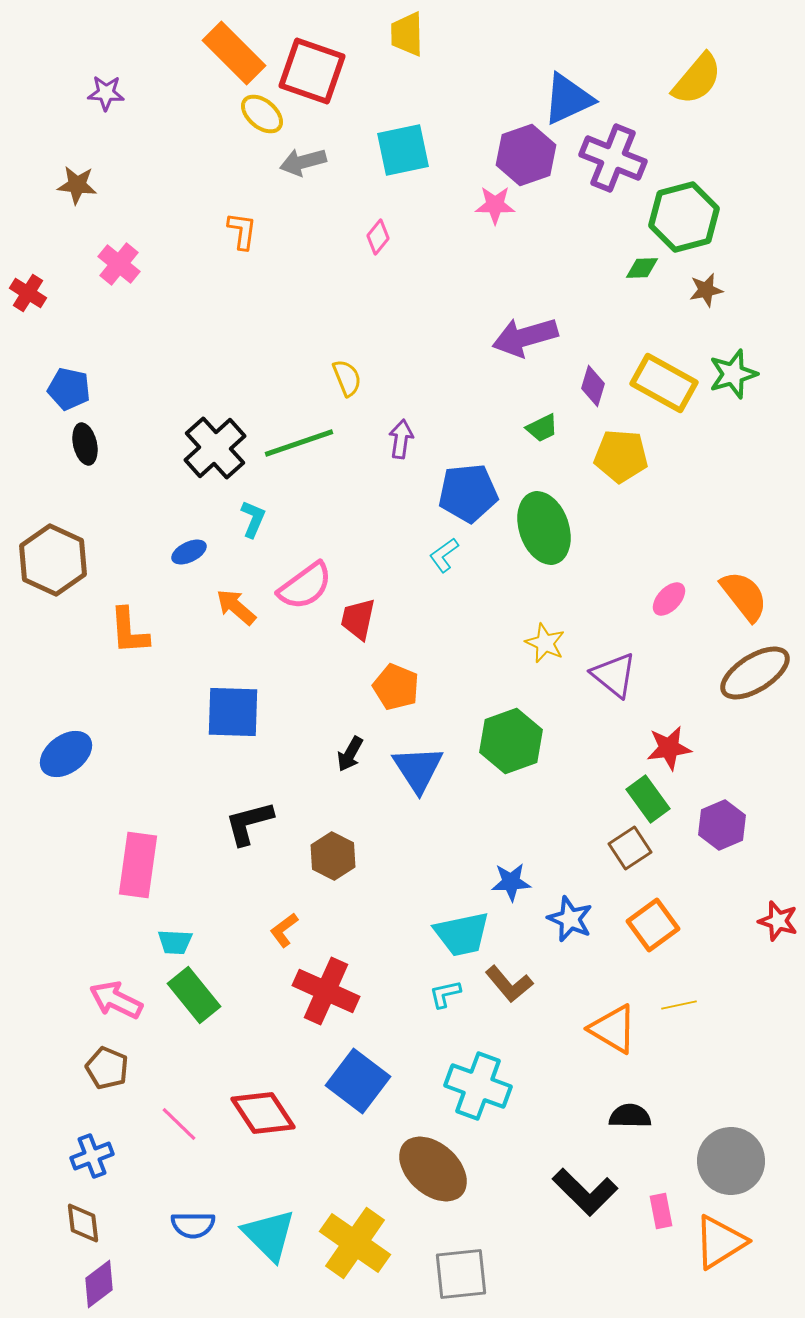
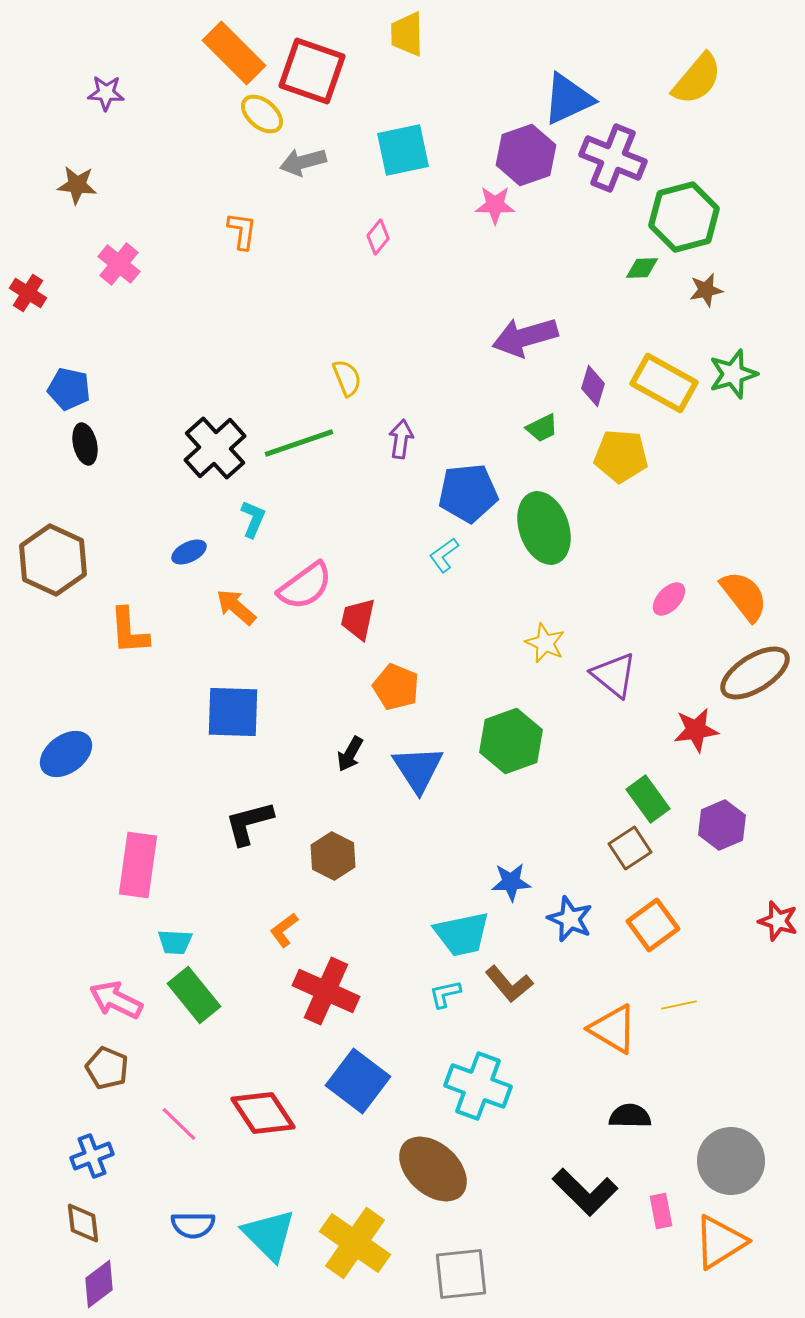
red star at (669, 748): moved 27 px right, 18 px up
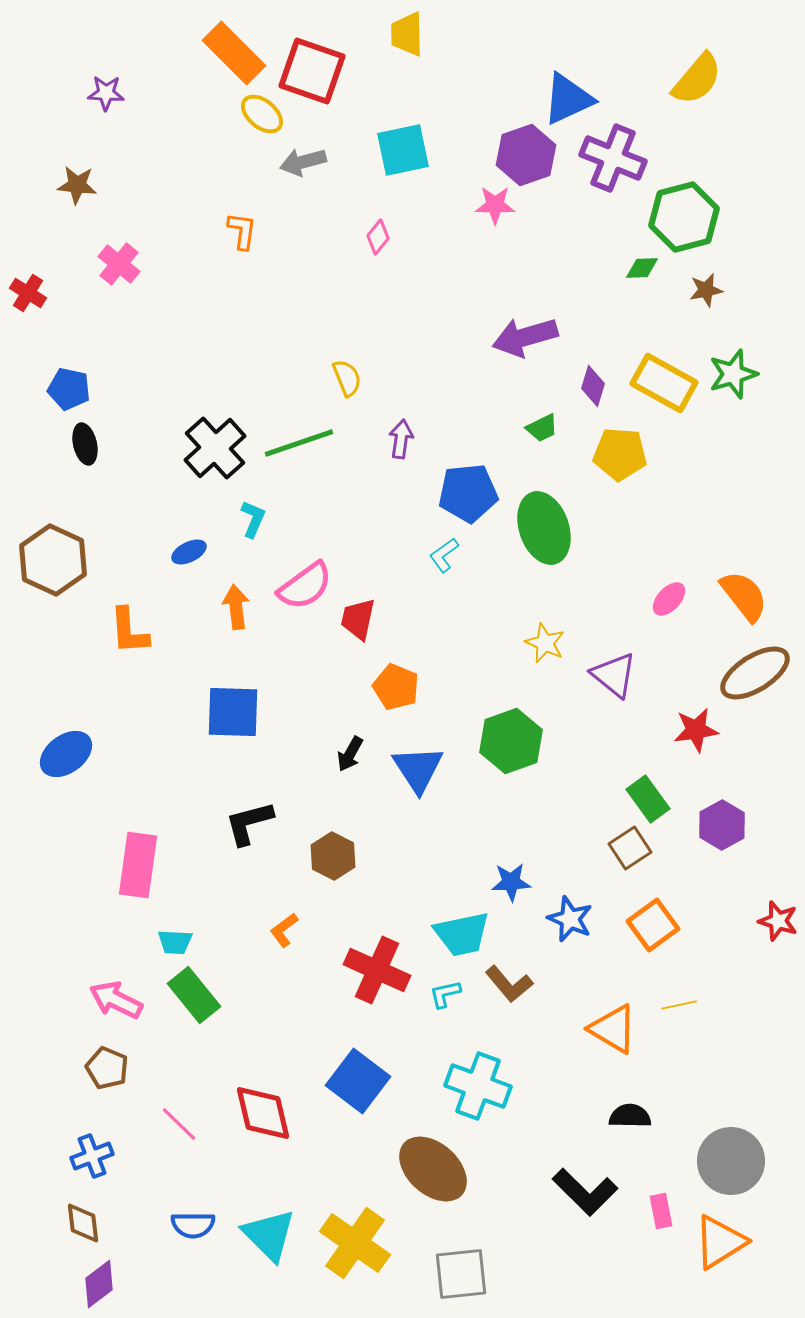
yellow pentagon at (621, 456): moved 1 px left, 2 px up
orange arrow at (236, 607): rotated 42 degrees clockwise
purple hexagon at (722, 825): rotated 6 degrees counterclockwise
red cross at (326, 991): moved 51 px right, 21 px up
red diamond at (263, 1113): rotated 20 degrees clockwise
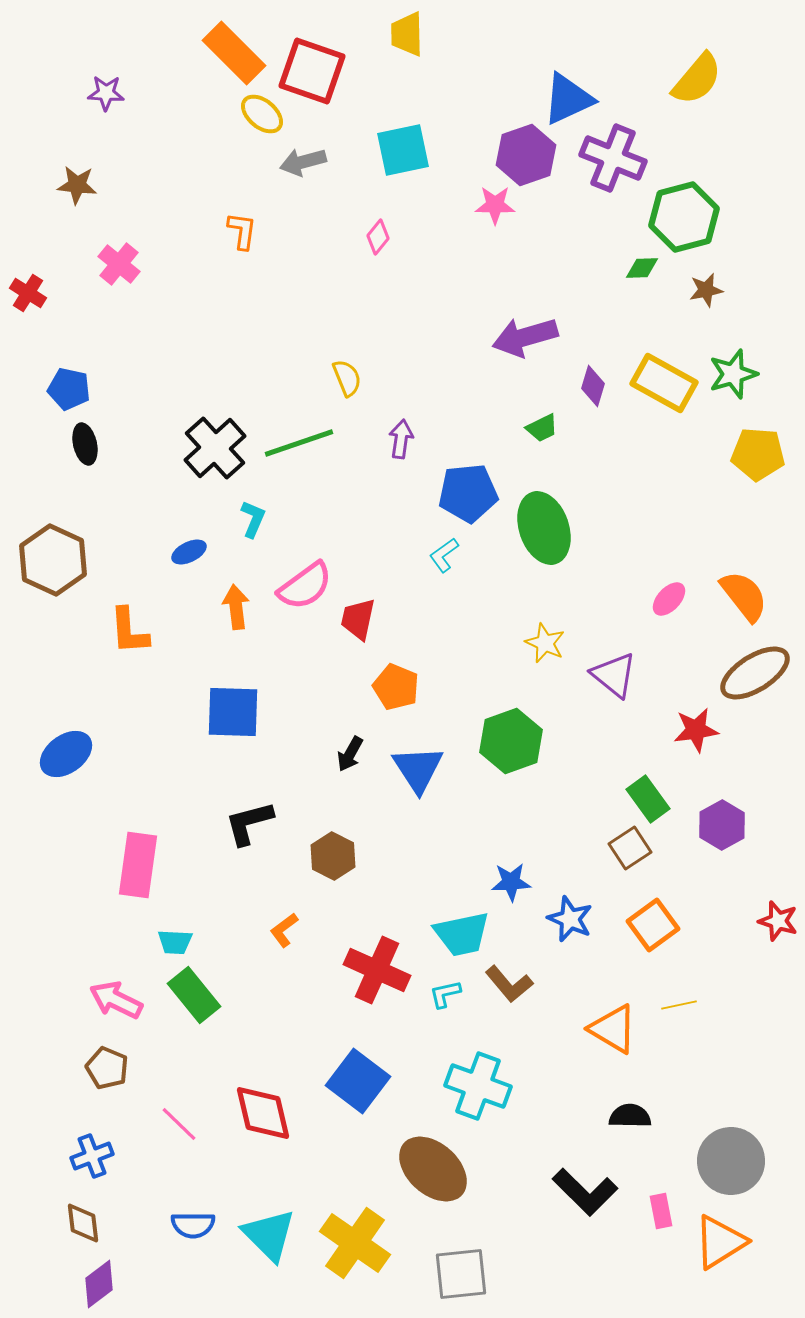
yellow pentagon at (620, 454): moved 138 px right
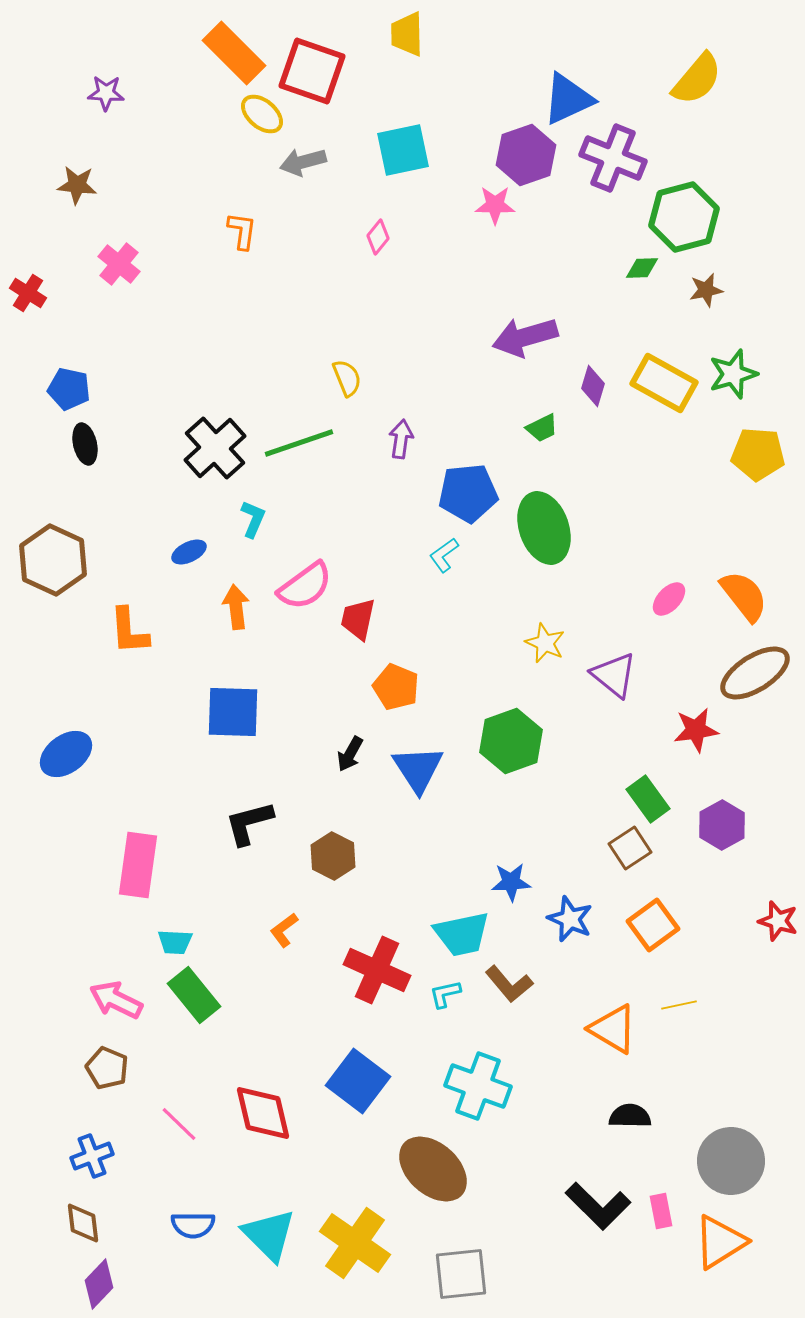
black L-shape at (585, 1192): moved 13 px right, 14 px down
purple diamond at (99, 1284): rotated 9 degrees counterclockwise
